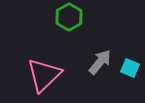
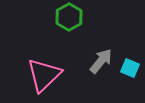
gray arrow: moved 1 px right, 1 px up
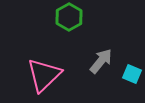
cyan square: moved 2 px right, 6 px down
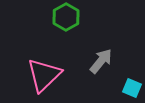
green hexagon: moved 3 px left
cyan square: moved 14 px down
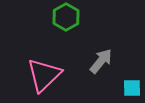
cyan square: rotated 24 degrees counterclockwise
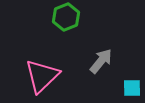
green hexagon: rotated 8 degrees clockwise
pink triangle: moved 2 px left, 1 px down
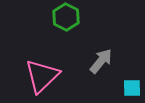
green hexagon: rotated 12 degrees counterclockwise
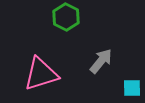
pink triangle: moved 1 px left, 2 px up; rotated 27 degrees clockwise
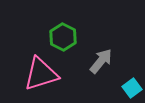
green hexagon: moved 3 px left, 20 px down
cyan square: rotated 36 degrees counterclockwise
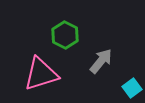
green hexagon: moved 2 px right, 2 px up
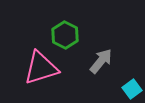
pink triangle: moved 6 px up
cyan square: moved 1 px down
